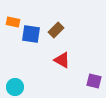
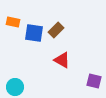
blue square: moved 3 px right, 1 px up
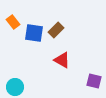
orange rectangle: rotated 40 degrees clockwise
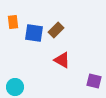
orange rectangle: rotated 32 degrees clockwise
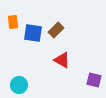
blue square: moved 1 px left
purple square: moved 1 px up
cyan circle: moved 4 px right, 2 px up
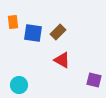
brown rectangle: moved 2 px right, 2 px down
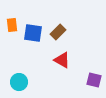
orange rectangle: moved 1 px left, 3 px down
cyan circle: moved 3 px up
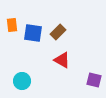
cyan circle: moved 3 px right, 1 px up
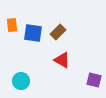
cyan circle: moved 1 px left
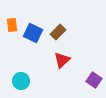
blue square: rotated 18 degrees clockwise
red triangle: rotated 48 degrees clockwise
purple square: rotated 21 degrees clockwise
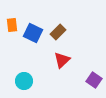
cyan circle: moved 3 px right
